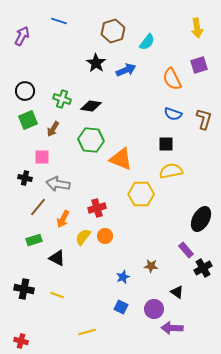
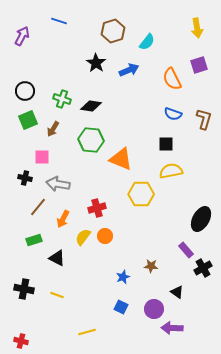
blue arrow at (126, 70): moved 3 px right
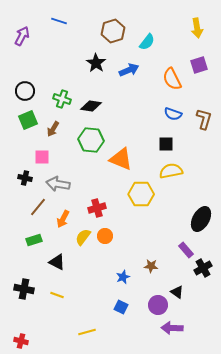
black triangle at (57, 258): moved 4 px down
purple circle at (154, 309): moved 4 px right, 4 px up
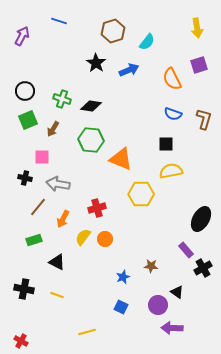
orange circle at (105, 236): moved 3 px down
red cross at (21, 341): rotated 16 degrees clockwise
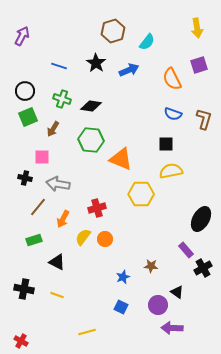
blue line at (59, 21): moved 45 px down
green square at (28, 120): moved 3 px up
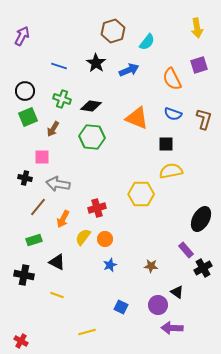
green hexagon at (91, 140): moved 1 px right, 3 px up
orange triangle at (121, 159): moved 16 px right, 41 px up
blue star at (123, 277): moved 13 px left, 12 px up
black cross at (24, 289): moved 14 px up
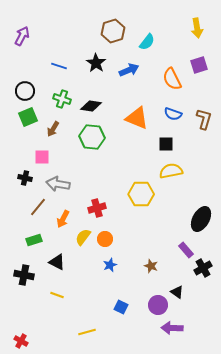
brown star at (151, 266): rotated 16 degrees clockwise
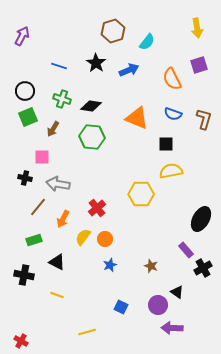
red cross at (97, 208): rotated 24 degrees counterclockwise
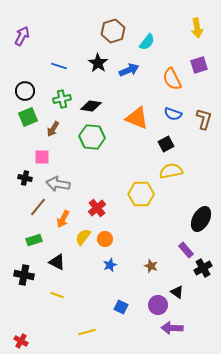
black star at (96, 63): moved 2 px right
green cross at (62, 99): rotated 30 degrees counterclockwise
black square at (166, 144): rotated 28 degrees counterclockwise
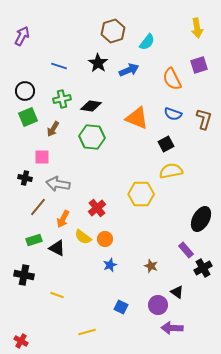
yellow semicircle at (83, 237): rotated 90 degrees counterclockwise
black triangle at (57, 262): moved 14 px up
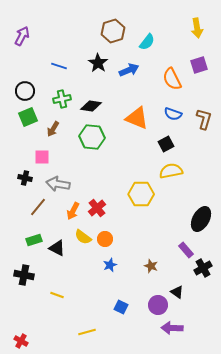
orange arrow at (63, 219): moved 10 px right, 8 px up
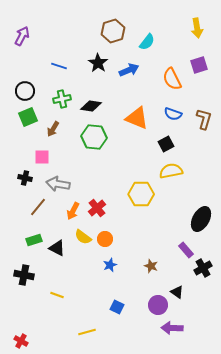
green hexagon at (92, 137): moved 2 px right
blue square at (121, 307): moved 4 px left
